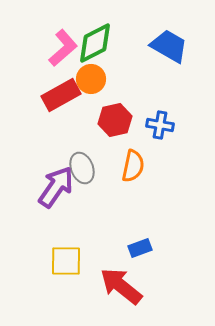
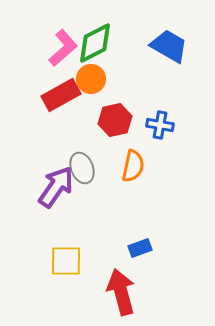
red arrow: moved 6 px down; rotated 36 degrees clockwise
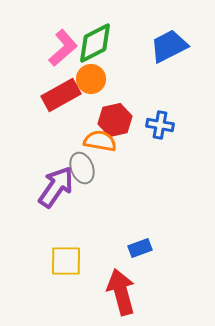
blue trapezoid: rotated 57 degrees counterclockwise
orange semicircle: moved 33 px left, 25 px up; rotated 92 degrees counterclockwise
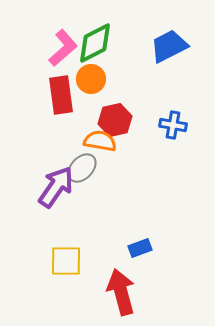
red rectangle: rotated 69 degrees counterclockwise
blue cross: moved 13 px right
gray ellipse: rotated 64 degrees clockwise
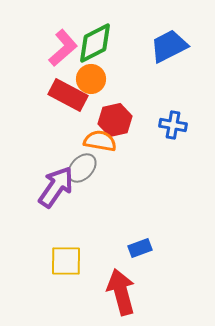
red rectangle: moved 7 px right; rotated 54 degrees counterclockwise
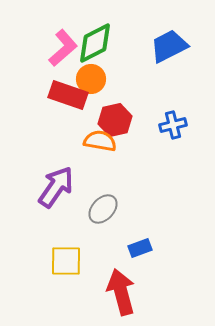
red rectangle: rotated 9 degrees counterclockwise
blue cross: rotated 24 degrees counterclockwise
gray ellipse: moved 21 px right, 41 px down
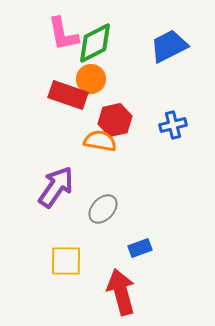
pink L-shape: moved 14 px up; rotated 120 degrees clockwise
